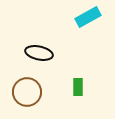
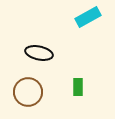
brown circle: moved 1 px right
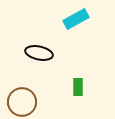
cyan rectangle: moved 12 px left, 2 px down
brown circle: moved 6 px left, 10 px down
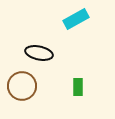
brown circle: moved 16 px up
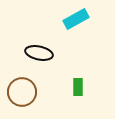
brown circle: moved 6 px down
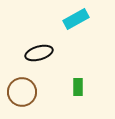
black ellipse: rotated 28 degrees counterclockwise
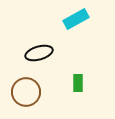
green rectangle: moved 4 px up
brown circle: moved 4 px right
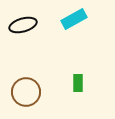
cyan rectangle: moved 2 px left
black ellipse: moved 16 px left, 28 px up
